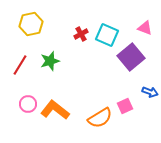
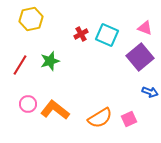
yellow hexagon: moved 5 px up
purple square: moved 9 px right
pink square: moved 4 px right, 13 px down
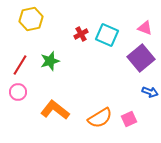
purple square: moved 1 px right, 1 px down
pink circle: moved 10 px left, 12 px up
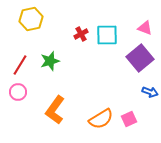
cyan square: rotated 25 degrees counterclockwise
purple square: moved 1 px left
orange L-shape: rotated 92 degrees counterclockwise
orange semicircle: moved 1 px right, 1 px down
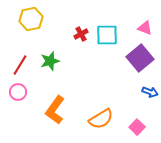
pink square: moved 8 px right, 8 px down; rotated 21 degrees counterclockwise
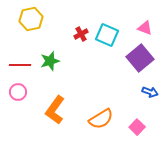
cyan square: rotated 25 degrees clockwise
red line: rotated 60 degrees clockwise
